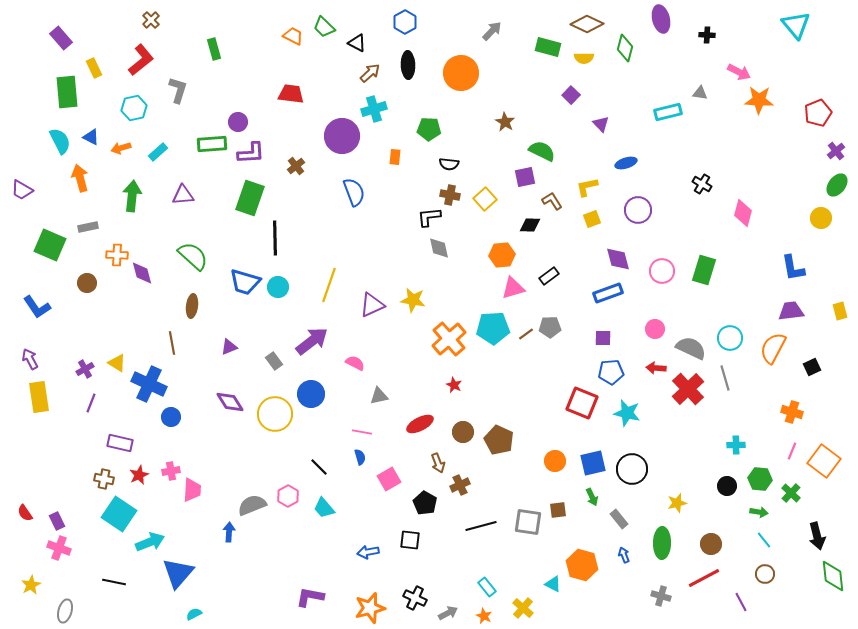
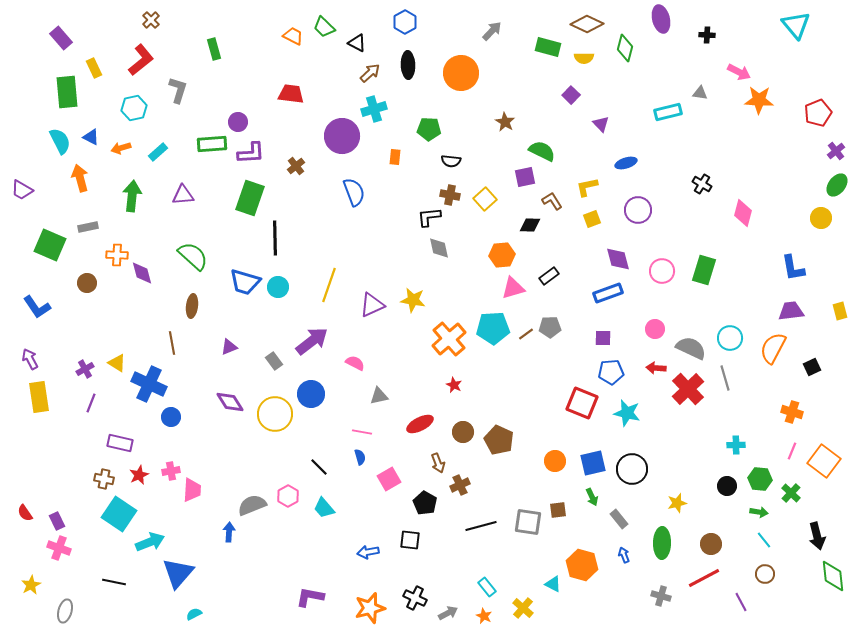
black semicircle at (449, 164): moved 2 px right, 3 px up
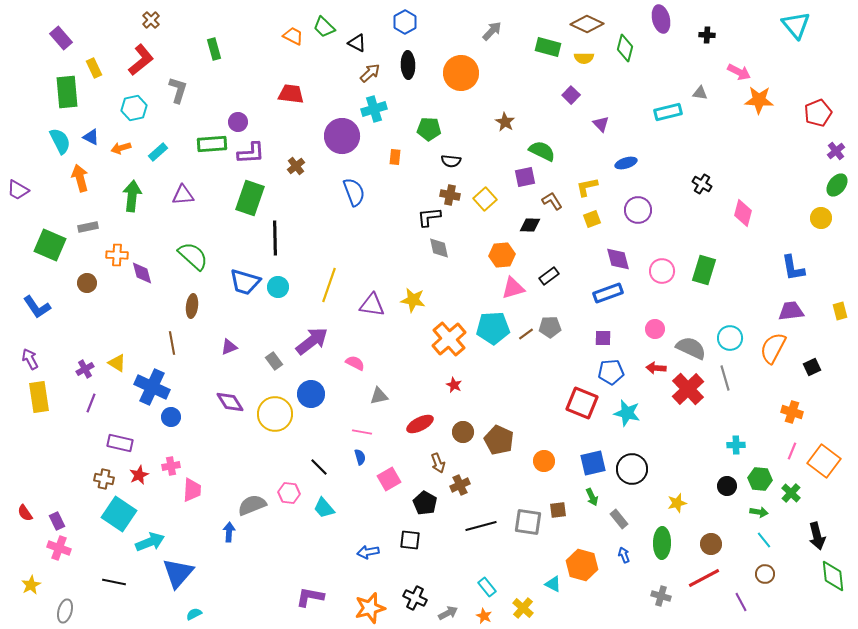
purple trapezoid at (22, 190): moved 4 px left
purple triangle at (372, 305): rotated 32 degrees clockwise
blue cross at (149, 384): moved 3 px right, 3 px down
orange circle at (555, 461): moved 11 px left
pink cross at (171, 471): moved 5 px up
pink hexagon at (288, 496): moved 1 px right, 3 px up; rotated 25 degrees counterclockwise
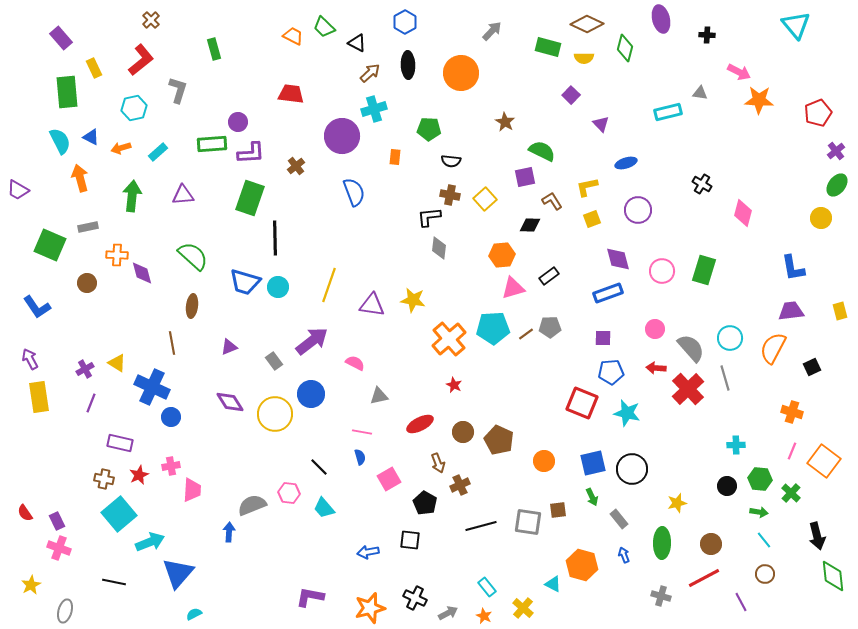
gray diamond at (439, 248): rotated 20 degrees clockwise
gray semicircle at (691, 348): rotated 24 degrees clockwise
cyan square at (119, 514): rotated 16 degrees clockwise
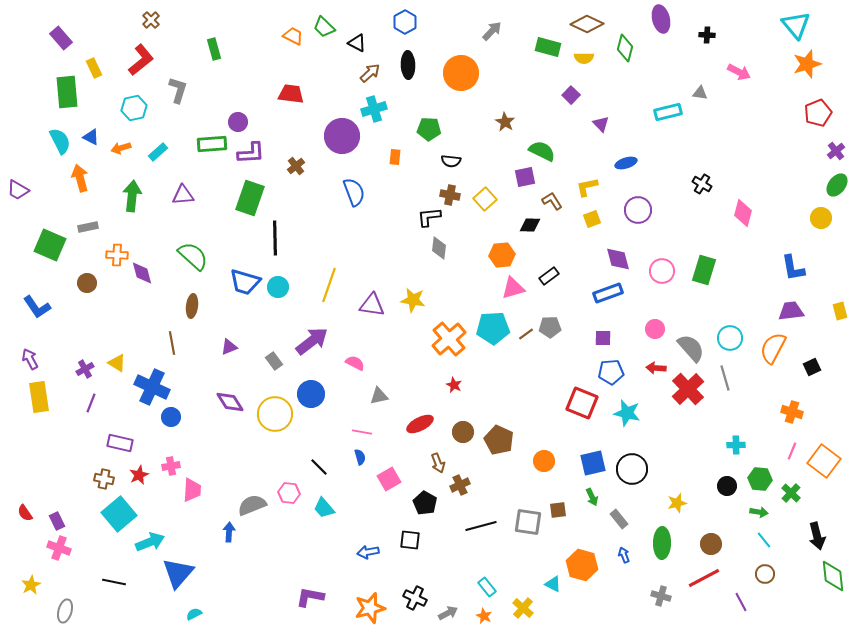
orange star at (759, 100): moved 48 px right, 36 px up; rotated 20 degrees counterclockwise
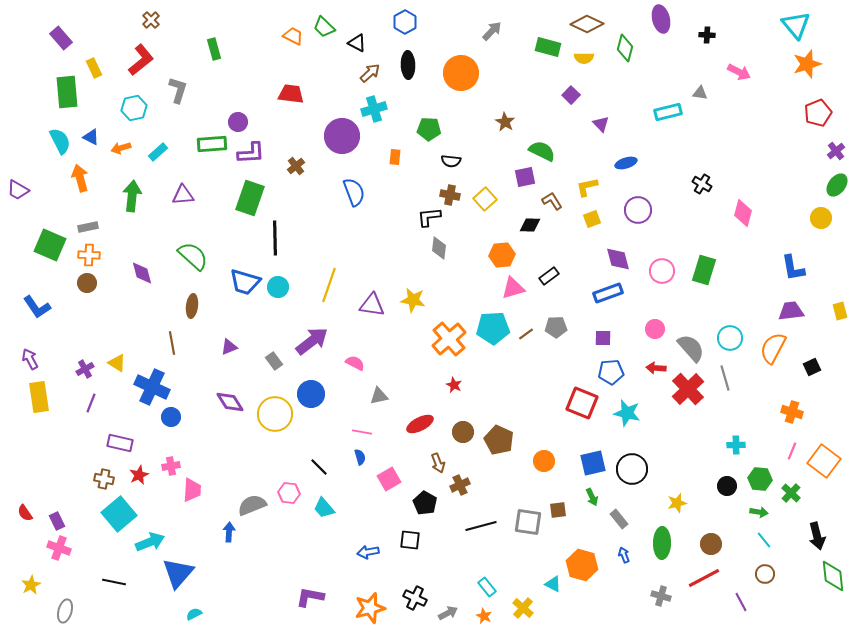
orange cross at (117, 255): moved 28 px left
gray pentagon at (550, 327): moved 6 px right
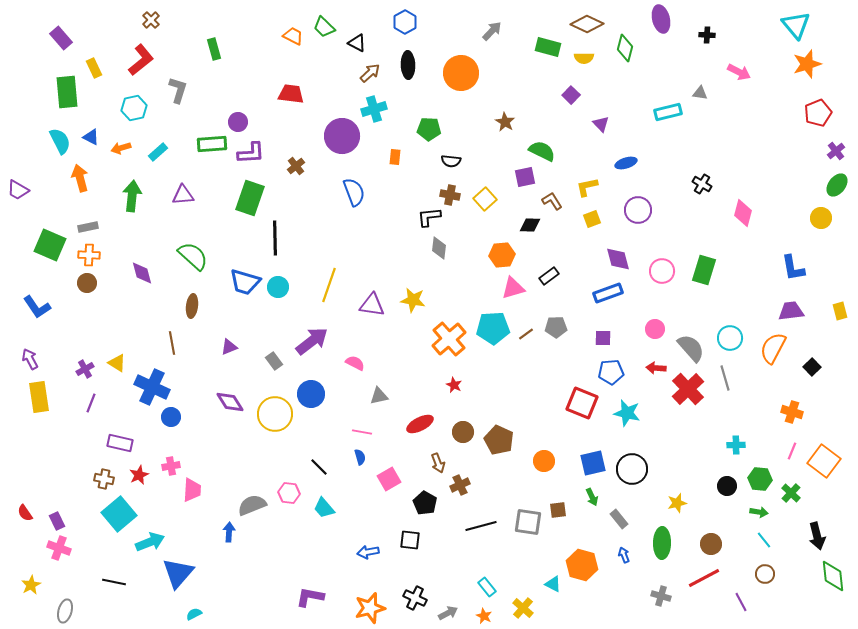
black square at (812, 367): rotated 18 degrees counterclockwise
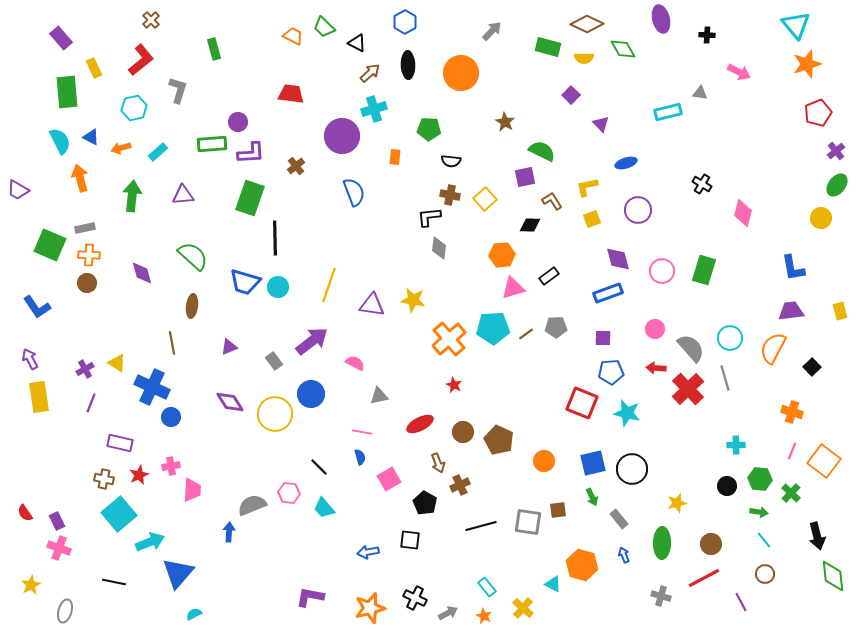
green diamond at (625, 48): moved 2 px left, 1 px down; rotated 44 degrees counterclockwise
gray rectangle at (88, 227): moved 3 px left, 1 px down
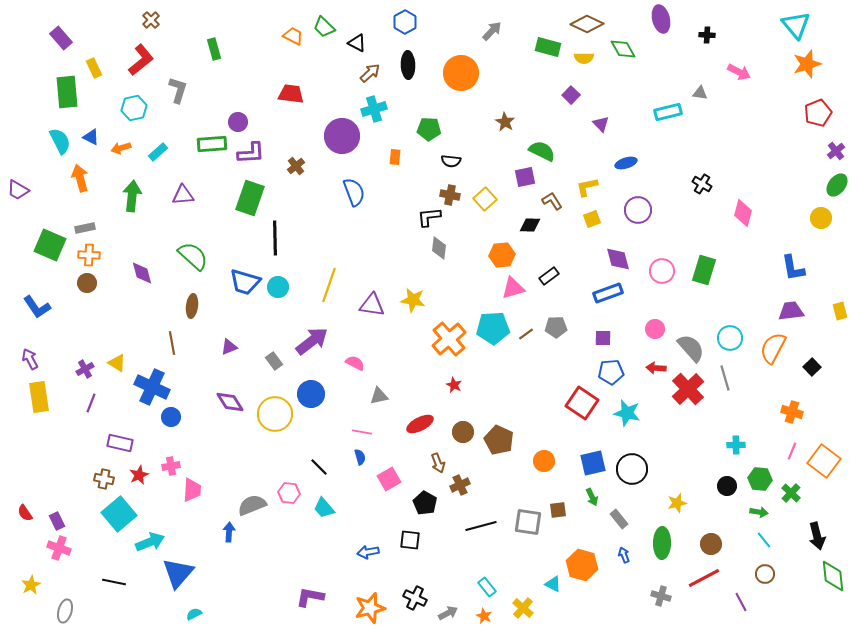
red square at (582, 403): rotated 12 degrees clockwise
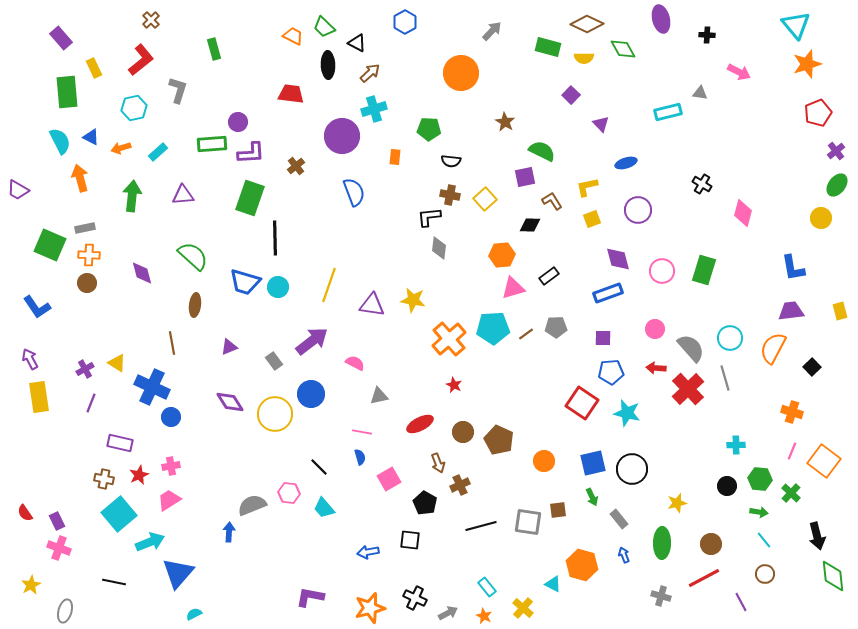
black ellipse at (408, 65): moved 80 px left
brown ellipse at (192, 306): moved 3 px right, 1 px up
pink trapezoid at (192, 490): moved 23 px left, 10 px down; rotated 125 degrees counterclockwise
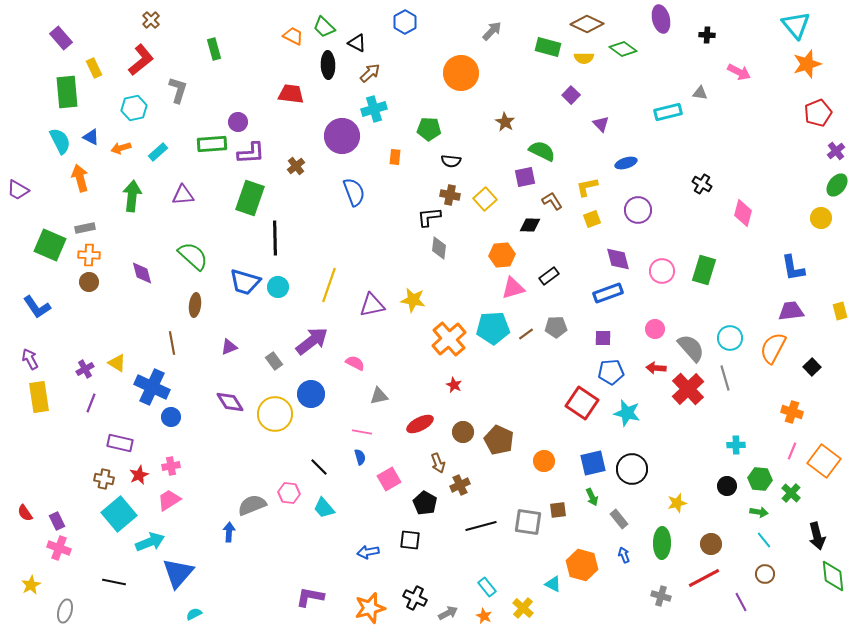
green diamond at (623, 49): rotated 24 degrees counterclockwise
brown circle at (87, 283): moved 2 px right, 1 px up
purple triangle at (372, 305): rotated 20 degrees counterclockwise
